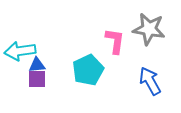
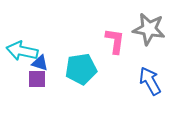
cyan arrow: moved 2 px right; rotated 20 degrees clockwise
blue triangle: moved 3 px right, 2 px up; rotated 24 degrees clockwise
cyan pentagon: moved 7 px left, 1 px up; rotated 16 degrees clockwise
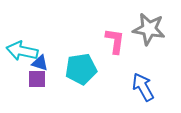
blue arrow: moved 7 px left, 6 px down
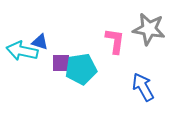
blue triangle: moved 21 px up
purple square: moved 24 px right, 16 px up
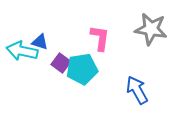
gray star: moved 2 px right
pink L-shape: moved 15 px left, 3 px up
purple square: rotated 36 degrees clockwise
cyan pentagon: moved 1 px right
blue arrow: moved 6 px left, 3 px down
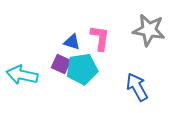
gray star: moved 2 px left, 1 px down
blue triangle: moved 32 px right
cyan arrow: moved 24 px down
purple square: moved 1 px down; rotated 12 degrees counterclockwise
blue arrow: moved 3 px up
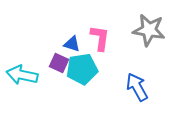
blue triangle: moved 2 px down
purple square: moved 2 px left, 1 px up
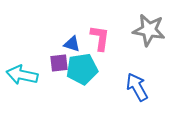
purple square: rotated 30 degrees counterclockwise
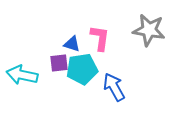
blue arrow: moved 23 px left
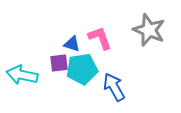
gray star: rotated 12 degrees clockwise
pink L-shape: rotated 28 degrees counterclockwise
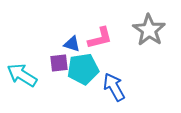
gray star: rotated 12 degrees clockwise
pink L-shape: rotated 96 degrees clockwise
cyan pentagon: moved 1 px right
cyan arrow: rotated 20 degrees clockwise
